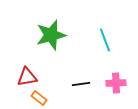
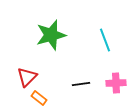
red triangle: rotated 35 degrees counterclockwise
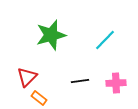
cyan line: rotated 65 degrees clockwise
black line: moved 1 px left, 3 px up
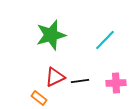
red triangle: moved 28 px right; rotated 20 degrees clockwise
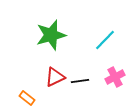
pink cross: moved 1 px left, 6 px up; rotated 24 degrees counterclockwise
orange rectangle: moved 12 px left
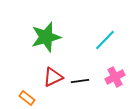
green star: moved 5 px left, 2 px down
red triangle: moved 2 px left
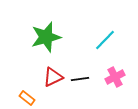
black line: moved 2 px up
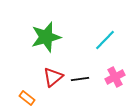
red triangle: rotated 15 degrees counterclockwise
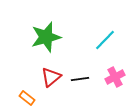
red triangle: moved 2 px left
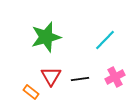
red triangle: moved 1 px up; rotated 20 degrees counterclockwise
orange rectangle: moved 4 px right, 6 px up
